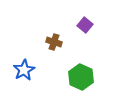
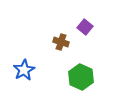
purple square: moved 2 px down
brown cross: moved 7 px right
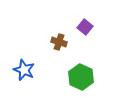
brown cross: moved 2 px left
blue star: rotated 20 degrees counterclockwise
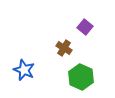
brown cross: moved 5 px right, 6 px down; rotated 14 degrees clockwise
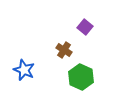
brown cross: moved 2 px down
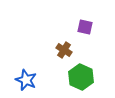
purple square: rotated 28 degrees counterclockwise
blue star: moved 2 px right, 10 px down
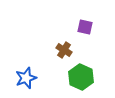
blue star: moved 2 px up; rotated 30 degrees clockwise
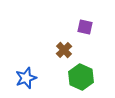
brown cross: rotated 14 degrees clockwise
